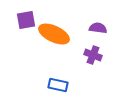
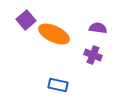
purple square: rotated 30 degrees counterclockwise
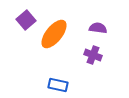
orange ellipse: rotated 76 degrees counterclockwise
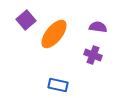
purple semicircle: moved 1 px up
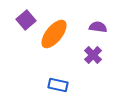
purple cross: rotated 24 degrees clockwise
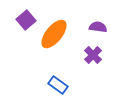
blue rectangle: rotated 24 degrees clockwise
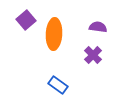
orange ellipse: rotated 36 degrees counterclockwise
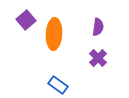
purple semicircle: rotated 90 degrees clockwise
purple cross: moved 5 px right, 3 px down
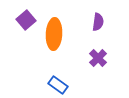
purple semicircle: moved 5 px up
